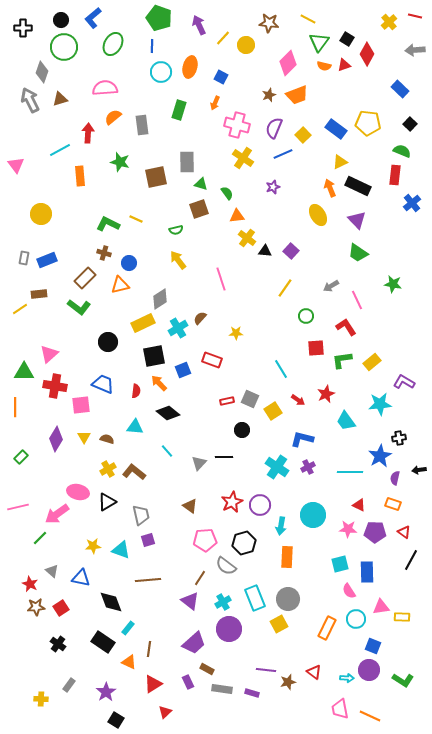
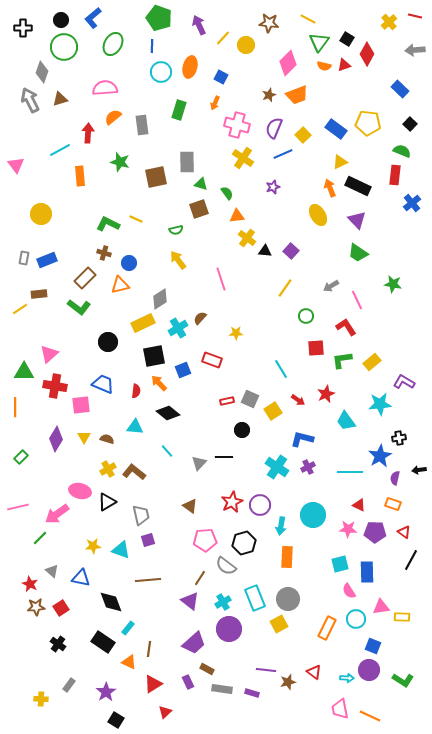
pink ellipse at (78, 492): moved 2 px right, 1 px up
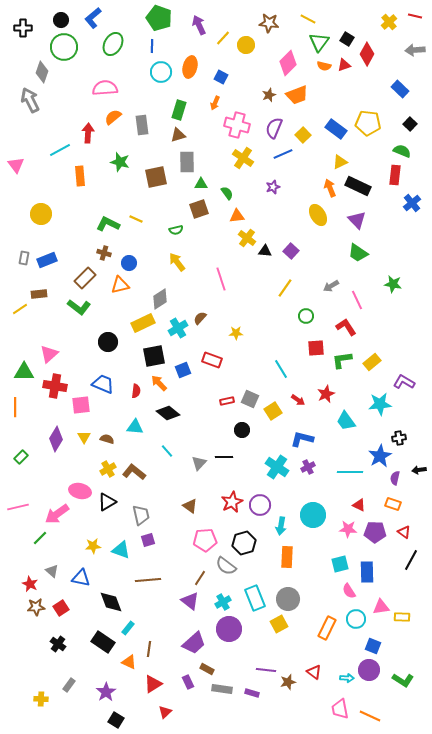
brown triangle at (60, 99): moved 118 px right, 36 px down
green triangle at (201, 184): rotated 16 degrees counterclockwise
yellow arrow at (178, 260): moved 1 px left, 2 px down
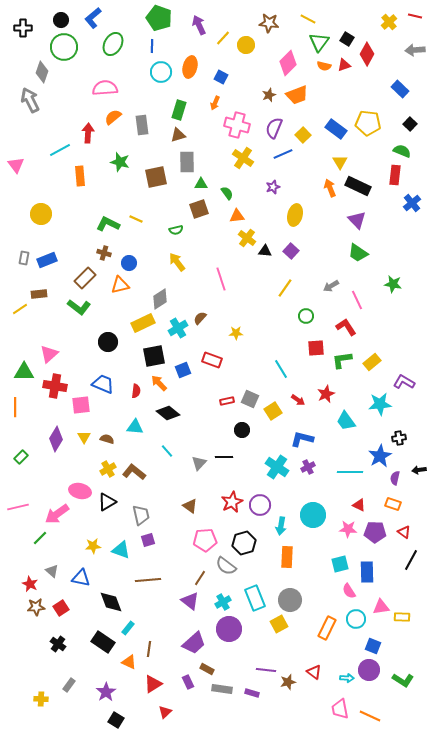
yellow triangle at (340, 162): rotated 35 degrees counterclockwise
yellow ellipse at (318, 215): moved 23 px left; rotated 45 degrees clockwise
gray circle at (288, 599): moved 2 px right, 1 px down
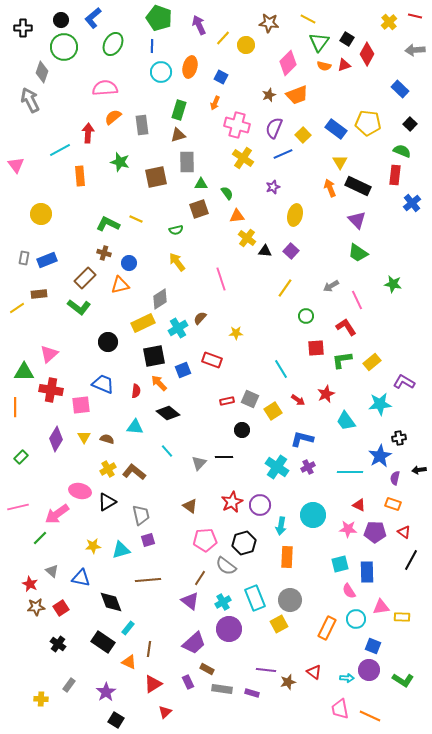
yellow line at (20, 309): moved 3 px left, 1 px up
red cross at (55, 386): moved 4 px left, 4 px down
cyan triangle at (121, 550): rotated 36 degrees counterclockwise
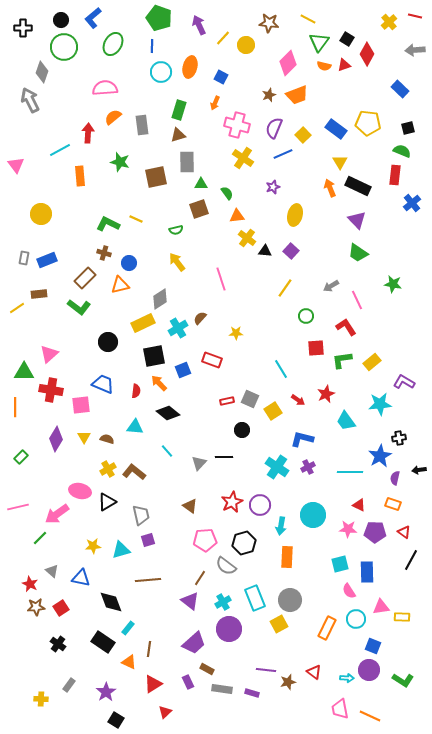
black square at (410, 124): moved 2 px left, 4 px down; rotated 32 degrees clockwise
